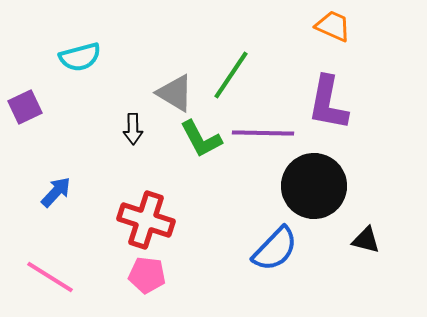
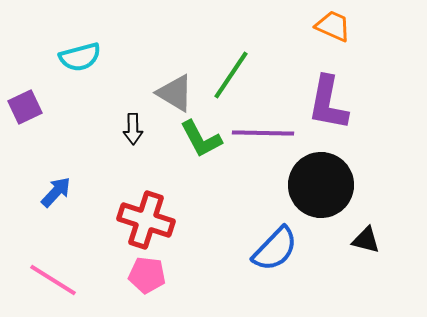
black circle: moved 7 px right, 1 px up
pink line: moved 3 px right, 3 px down
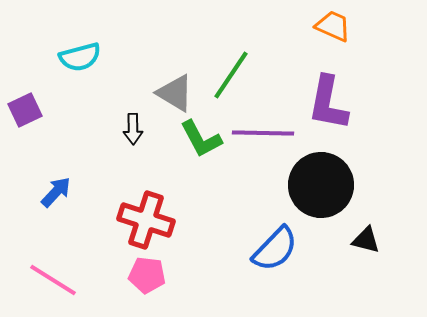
purple square: moved 3 px down
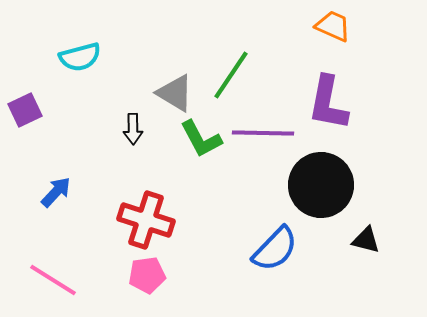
pink pentagon: rotated 15 degrees counterclockwise
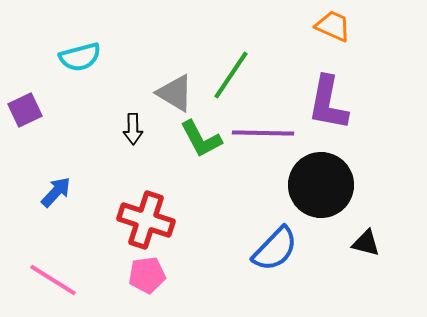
black triangle: moved 3 px down
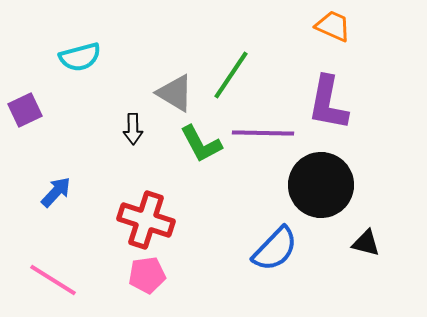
green L-shape: moved 5 px down
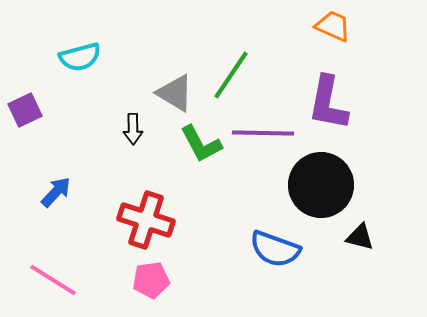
black triangle: moved 6 px left, 6 px up
blue semicircle: rotated 66 degrees clockwise
pink pentagon: moved 4 px right, 5 px down
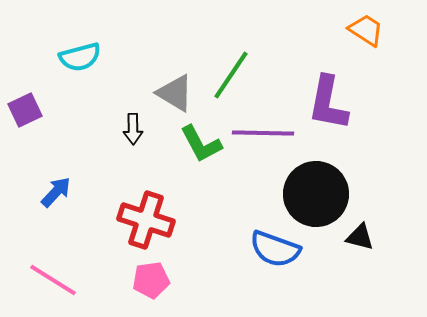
orange trapezoid: moved 33 px right, 4 px down; rotated 9 degrees clockwise
black circle: moved 5 px left, 9 px down
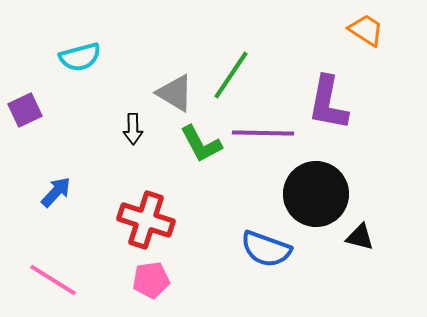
blue semicircle: moved 9 px left
